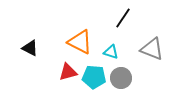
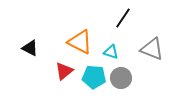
red triangle: moved 4 px left, 1 px up; rotated 24 degrees counterclockwise
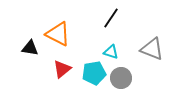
black line: moved 12 px left
orange triangle: moved 22 px left, 8 px up
black triangle: rotated 18 degrees counterclockwise
red triangle: moved 2 px left, 2 px up
cyan pentagon: moved 4 px up; rotated 15 degrees counterclockwise
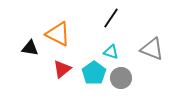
cyan pentagon: rotated 25 degrees counterclockwise
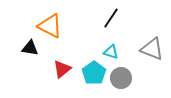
orange triangle: moved 8 px left, 8 px up
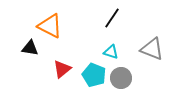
black line: moved 1 px right
cyan pentagon: moved 2 px down; rotated 15 degrees counterclockwise
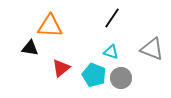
orange triangle: rotated 24 degrees counterclockwise
red triangle: moved 1 px left, 1 px up
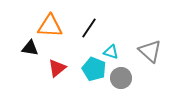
black line: moved 23 px left, 10 px down
gray triangle: moved 2 px left, 2 px down; rotated 20 degrees clockwise
red triangle: moved 4 px left
cyan pentagon: moved 6 px up
